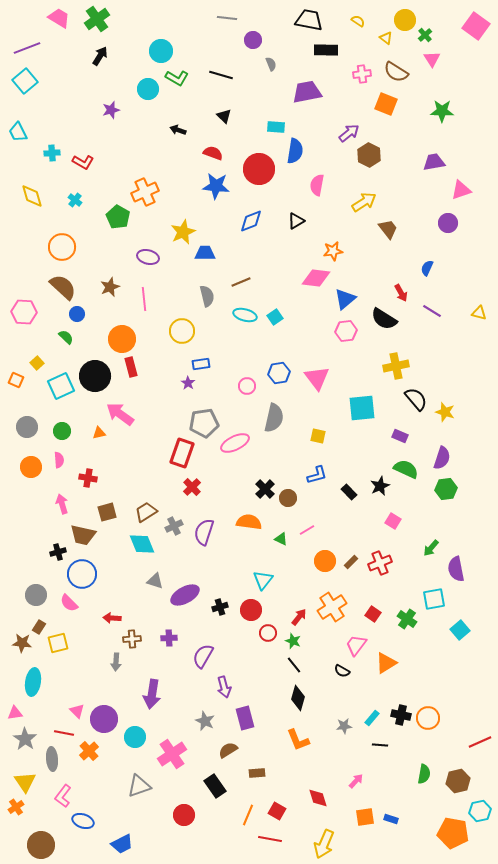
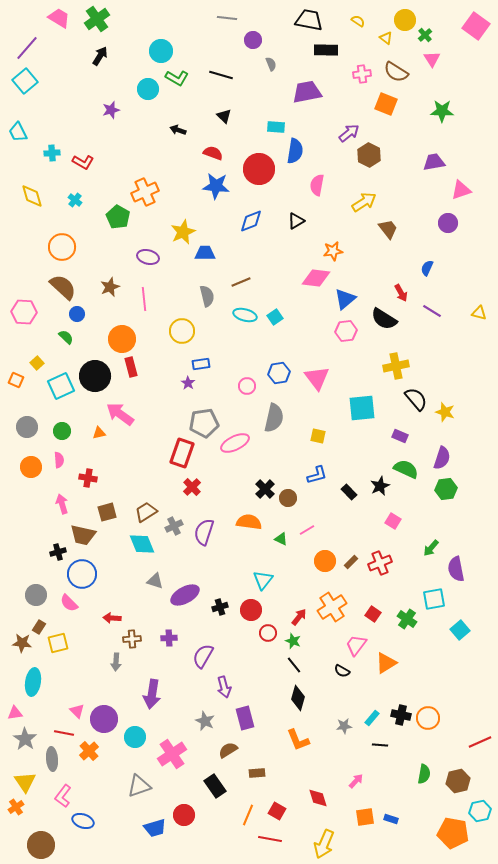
purple line at (27, 48): rotated 28 degrees counterclockwise
blue trapezoid at (122, 844): moved 33 px right, 16 px up; rotated 10 degrees clockwise
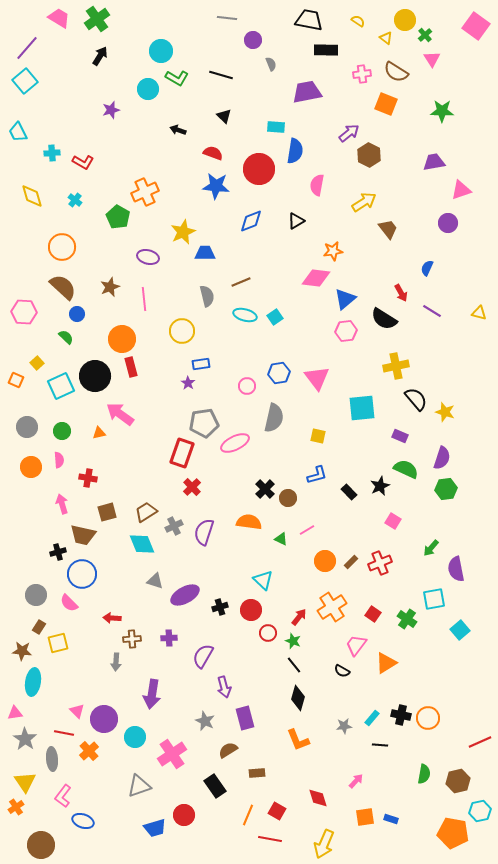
cyan triangle at (263, 580): rotated 25 degrees counterclockwise
brown star at (22, 643): moved 8 px down
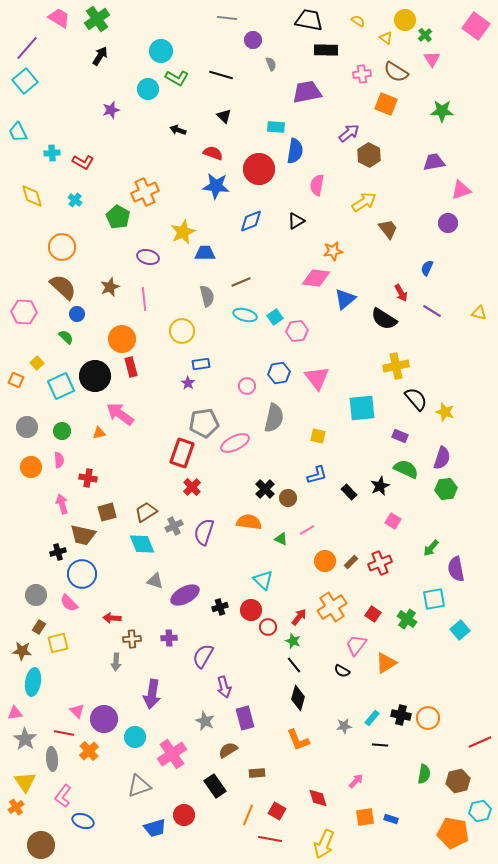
pink hexagon at (346, 331): moved 49 px left
red circle at (268, 633): moved 6 px up
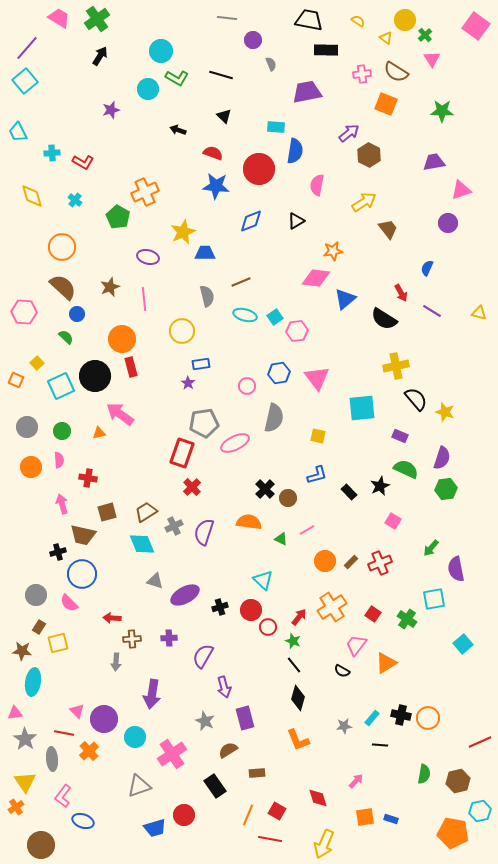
cyan square at (460, 630): moved 3 px right, 14 px down
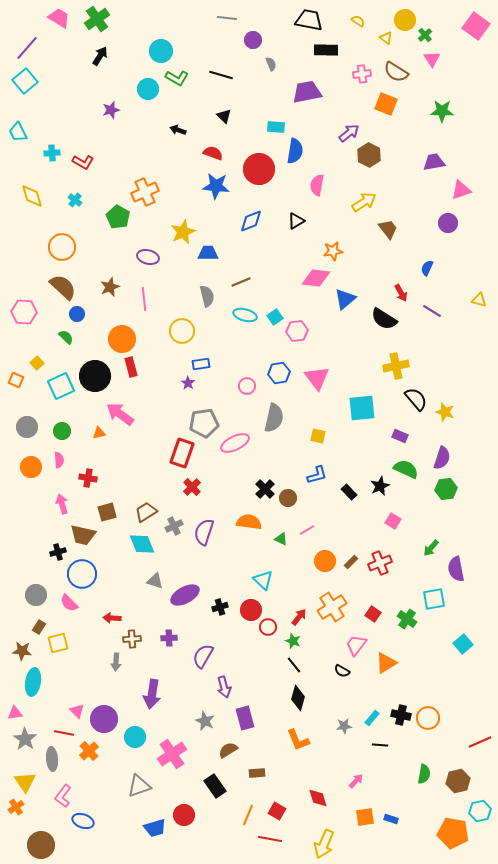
blue trapezoid at (205, 253): moved 3 px right
yellow triangle at (479, 313): moved 13 px up
